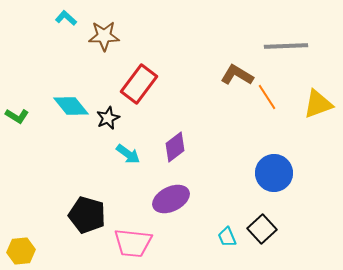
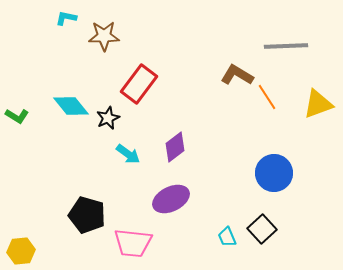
cyan L-shape: rotated 30 degrees counterclockwise
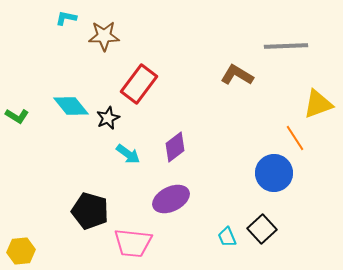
orange line: moved 28 px right, 41 px down
black pentagon: moved 3 px right, 4 px up
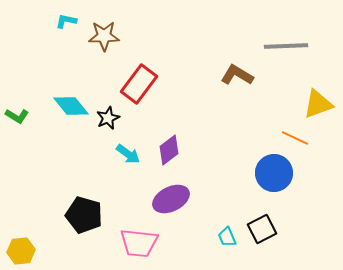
cyan L-shape: moved 3 px down
orange line: rotated 32 degrees counterclockwise
purple diamond: moved 6 px left, 3 px down
black pentagon: moved 6 px left, 4 px down
black square: rotated 16 degrees clockwise
pink trapezoid: moved 6 px right
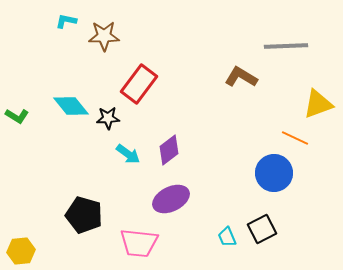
brown L-shape: moved 4 px right, 2 px down
black star: rotated 20 degrees clockwise
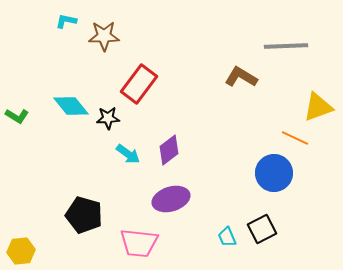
yellow triangle: moved 3 px down
purple ellipse: rotated 9 degrees clockwise
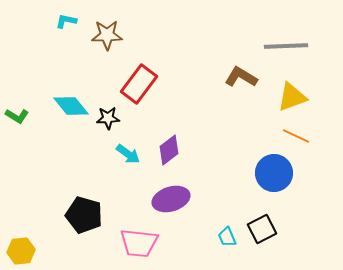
brown star: moved 3 px right, 1 px up
yellow triangle: moved 26 px left, 10 px up
orange line: moved 1 px right, 2 px up
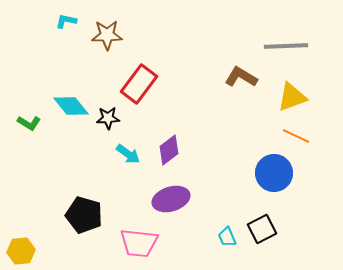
green L-shape: moved 12 px right, 7 px down
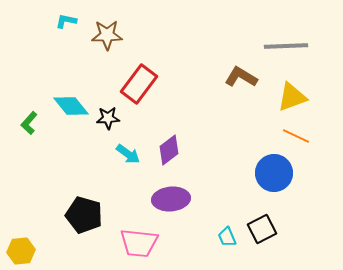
green L-shape: rotated 100 degrees clockwise
purple ellipse: rotated 12 degrees clockwise
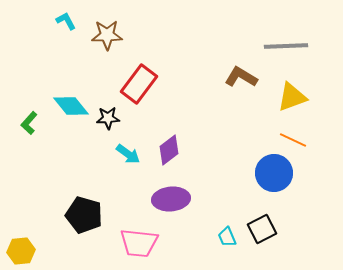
cyan L-shape: rotated 50 degrees clockwise
orange line: moved 3 px left, 4 px down
